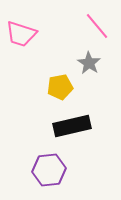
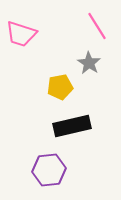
pink line: rotated 8 degrees clockwise
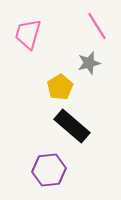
pink trapezoid: moved 7 px right; rotated 88 degrees clockwise
gray star: rotated 25 degrees clockwise
yellow pentagon: rotated 20 degrees counterclockwise
black rectangle: rotated 54 degrees clockwise
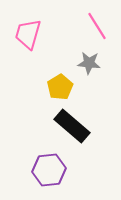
gray star: rotated 20 degrees clockwise
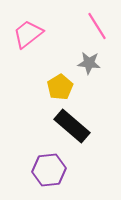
pink trapezoid: rotated 36 degrees clockwise
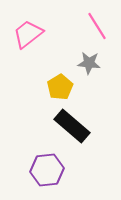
purple hexagon: moved 2 px left
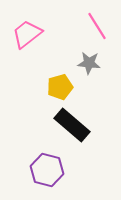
pink trapezoid: moved 1 px left
yellow pentagon: rotated 15 degrees clockwise
black rectangle: moved 1 px up
purple hexagon: rotated 20 degrees clockwise
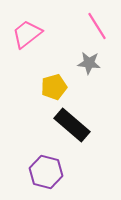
yellow pentagon: moved 6 px left
purple hexagon: moved 1 px left, 2 px down
